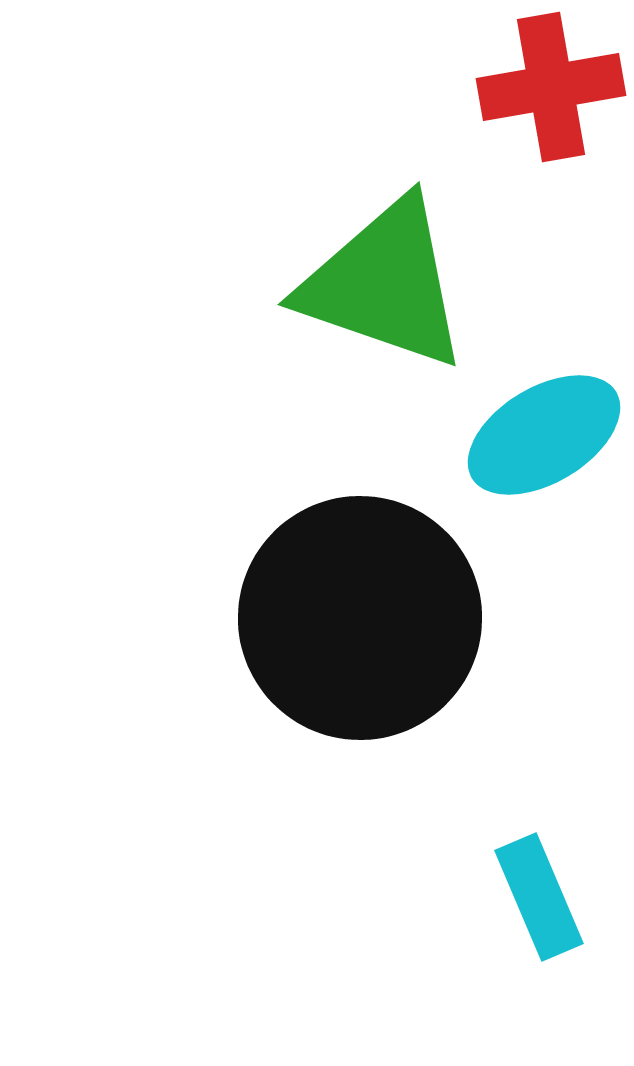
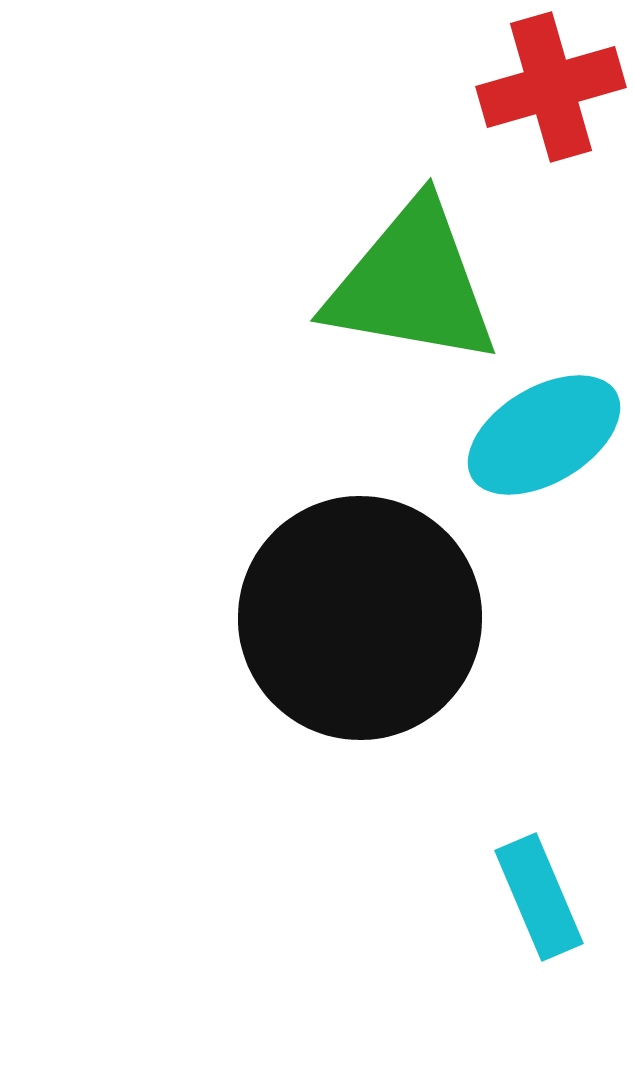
red cross: rotated 6 degrees counterclockwise
green triangle: moved 28 px right; rotated 9 degrees counterclockwise
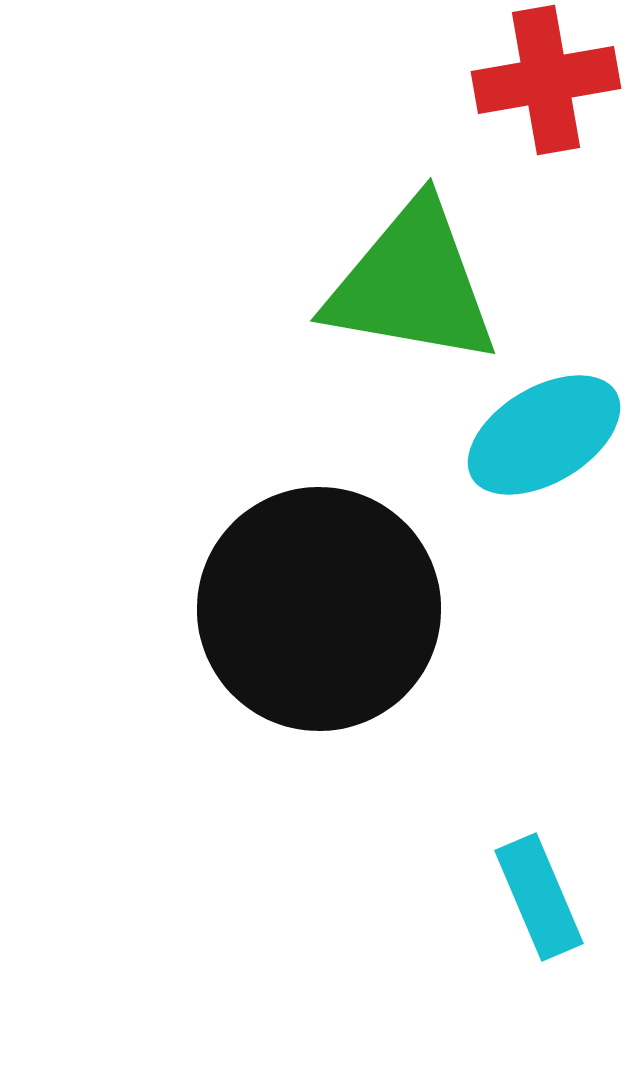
red cross: moved 5 px left, 7 px up; rotated 6 degrees clockwise
black circle: moved 41 px left, 9 px up
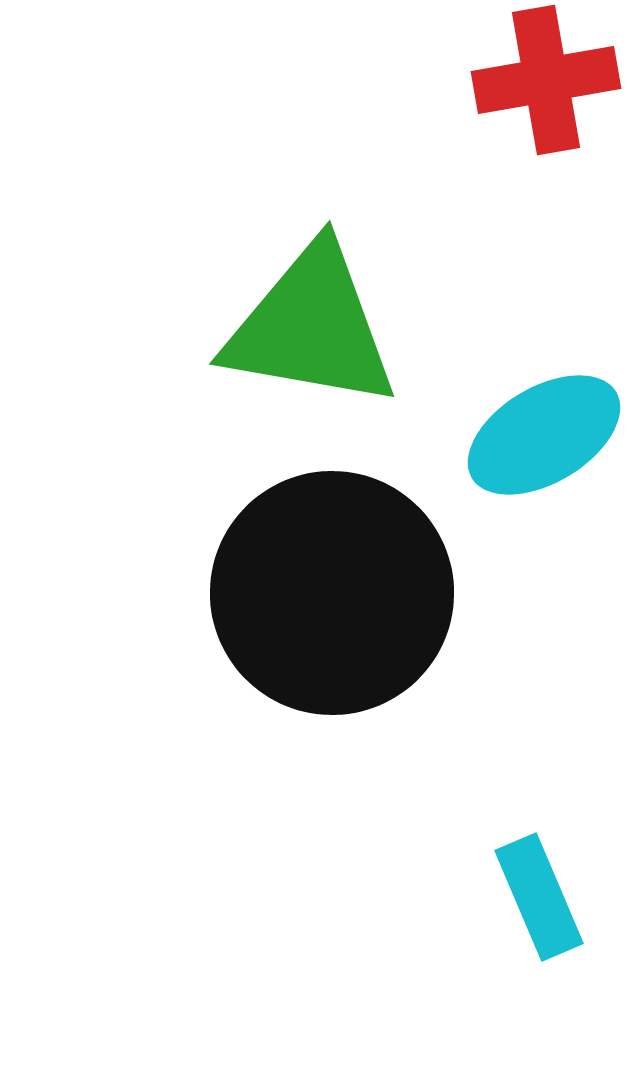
green triangle: moved 101 px left, 43 px down
black circle: moved 13 px right, 16 px up
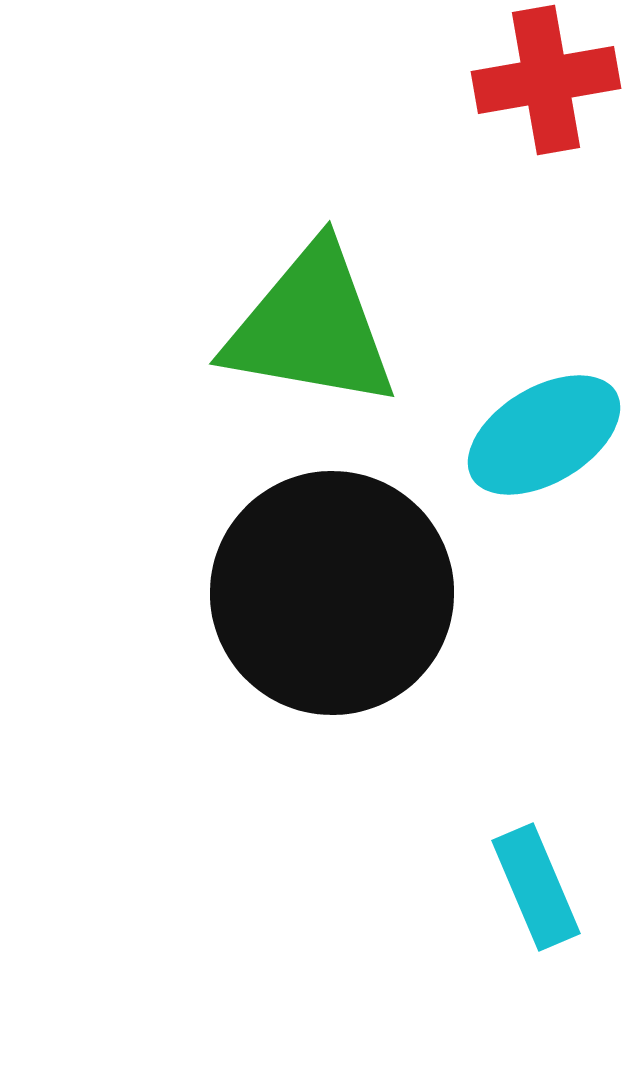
cyan rectangle: moved 3 px left, 10 px up
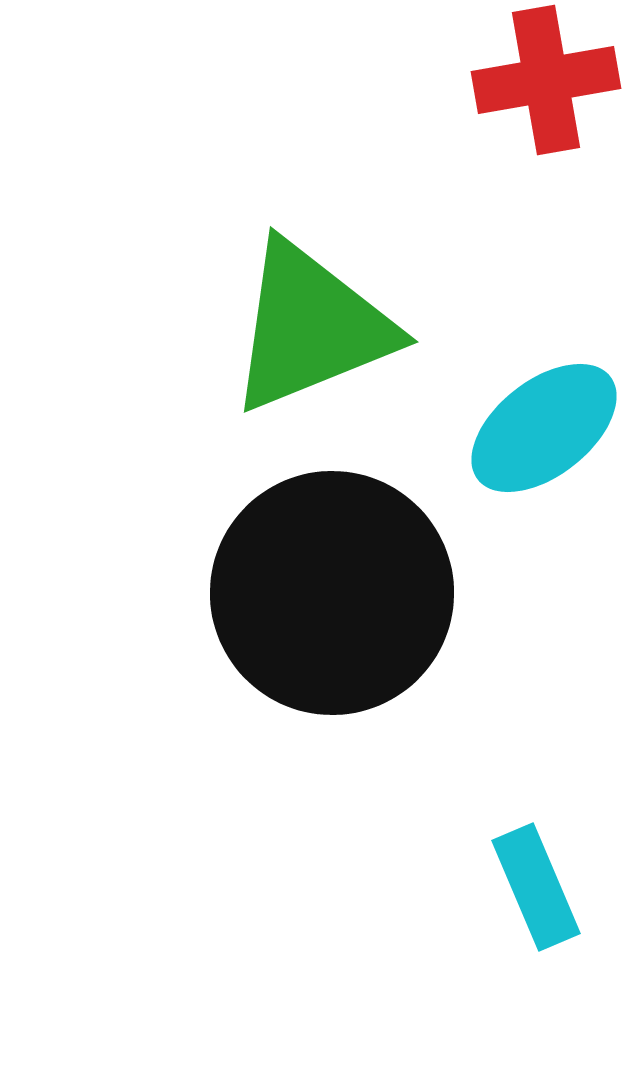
green triangle: rotated 32 degrees counterclockwise
cyan ellipse: moved 7 px up; rotated 7 degrees counterclockwise
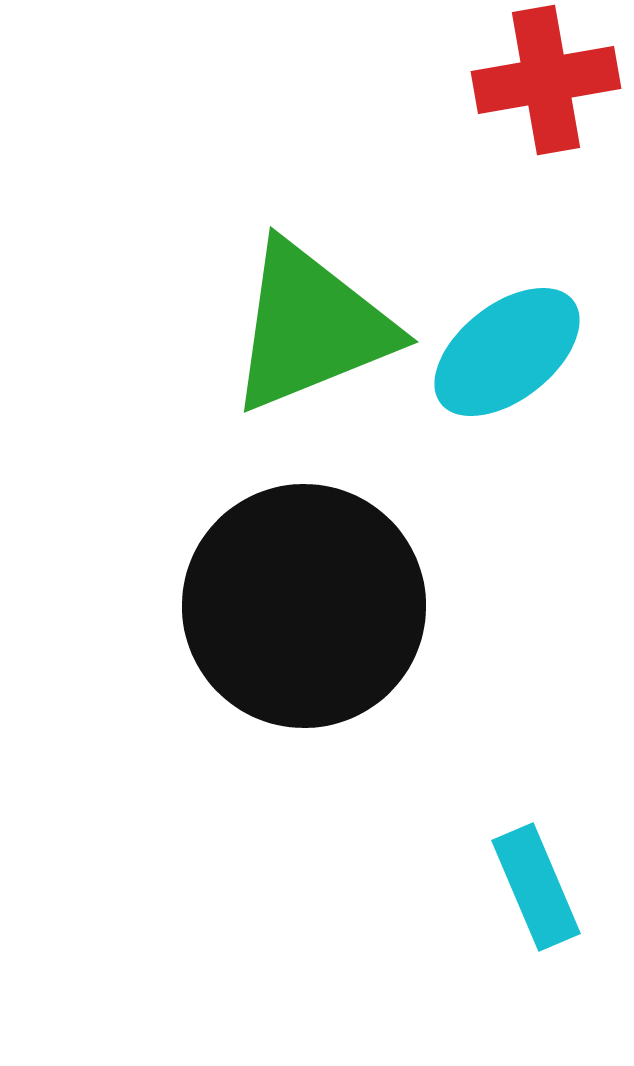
cyan ellipse: moved 37 px left, 76 px up
black circle: moved 28 px left, 13 px down
